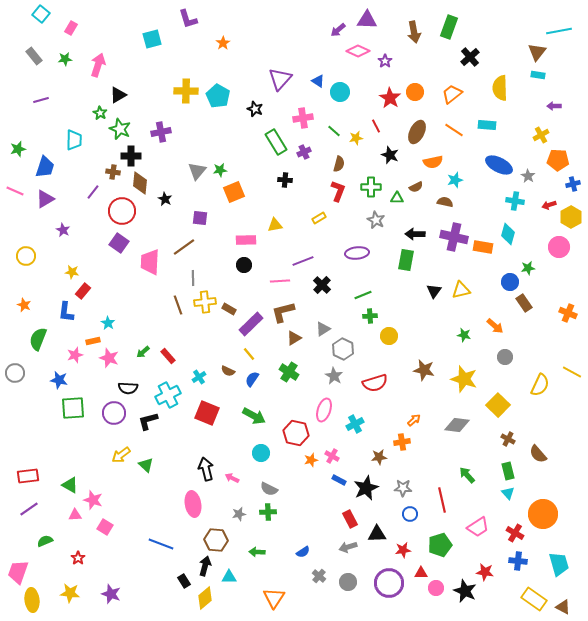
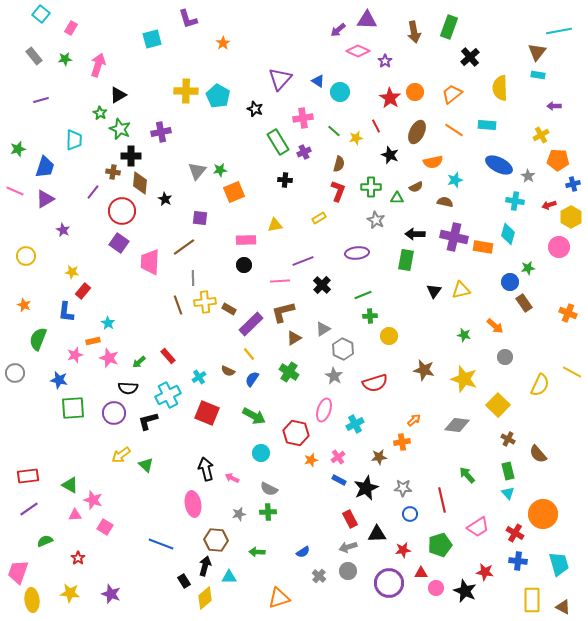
green rectangle at (276, 142): moved 2 px right
green arrow at (143, 352): moved 4 px left, 10 px down
pink cross at (332, 456): moved 6 px right, 1 px down; rotated 24 degrees clockwise
gray circle at (348, 582): moved 11 px up
orange triangle at (274, 598): moved 5 px right; rotated 40 degrees clockwise
yellow rectangle at (534, 599): moved 2 px left, 1 px down; rotated 55 degrees clockwise
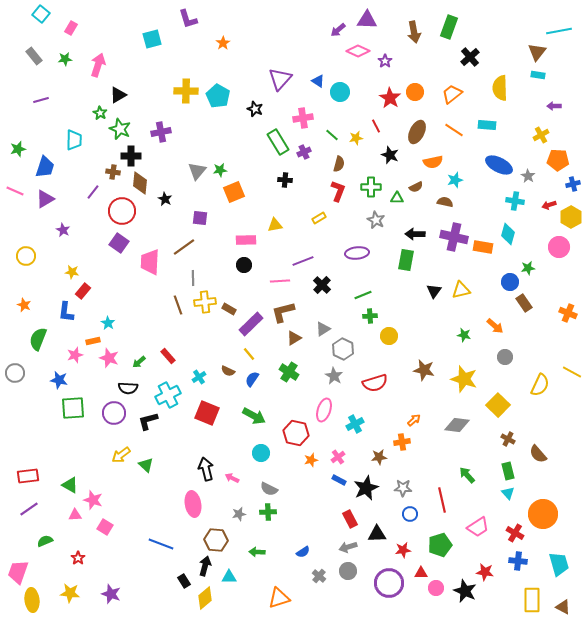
green line at (334, 131): moved 2 px left, 4 px down
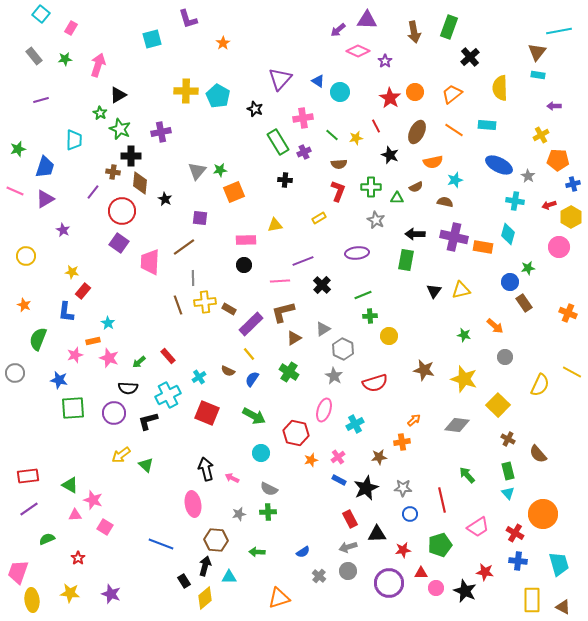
brown semicircle at (339, 164): rotated 70 degrees clockwise
green semicircle at (45, 541): moved 2 px right, 2 px up
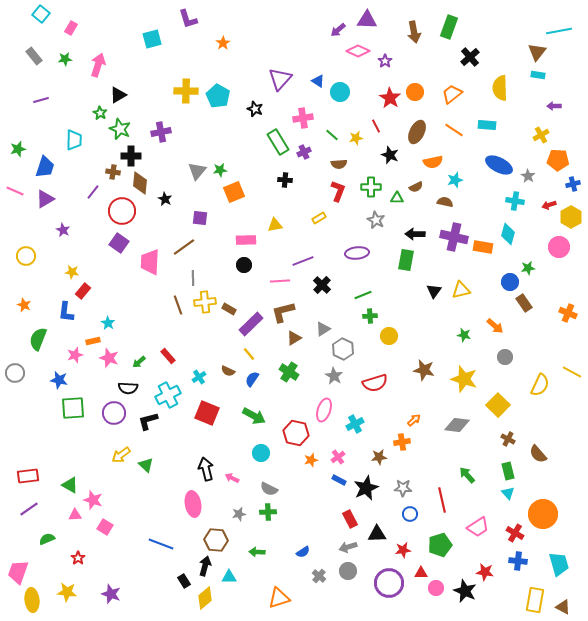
yellow star at (70, 593): moved 3 px left, 1 px up
yellow rectangle at (532, 600): moved 3 px right; rotated 10 degrees clockwise
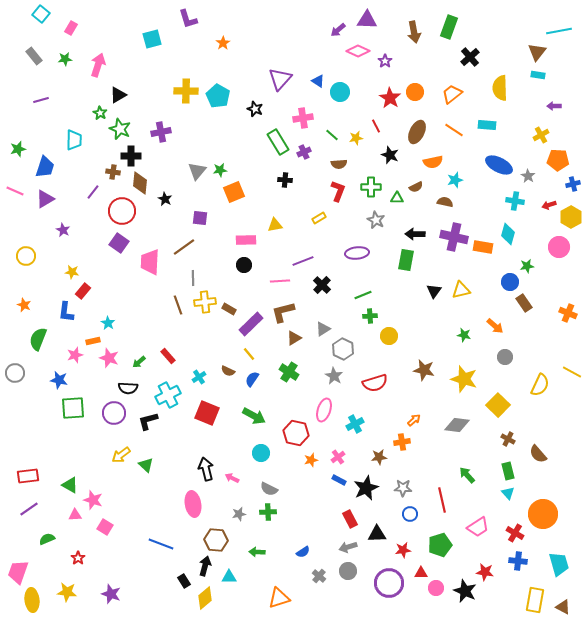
green star at (528, 268): moved 1 px left, 2 px up
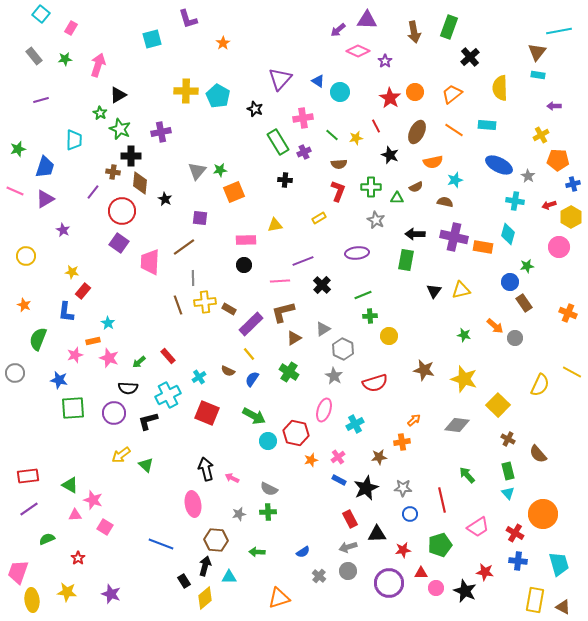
gray circle at (505, 357): moved 10 px right, 19 px up
cyan circle at (261, 453): moved 7 px right, 12 px up
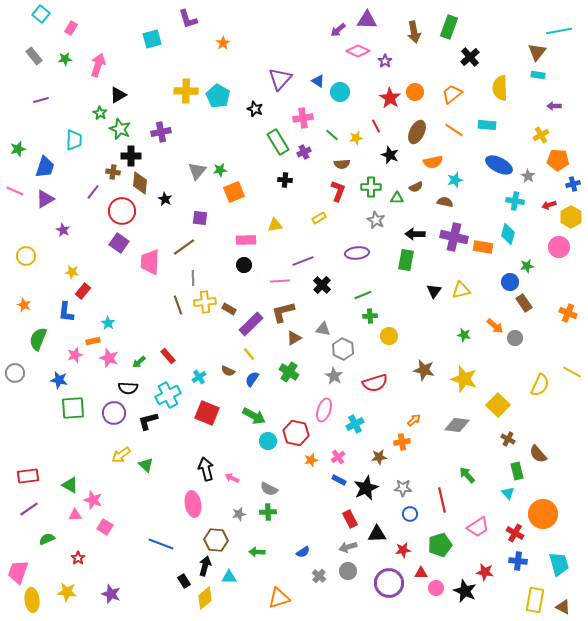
brown semicircle at (339, 164): moved 3 px right
gray triangle at (323, 329): rotated 42 degrees clockwise
green rectangle at (508, 471): moved 9 px right
